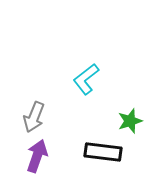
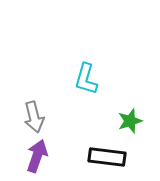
cyan L-shape: rotated 36 degrees counterclockwise
gray arrow: rotated 36 degrees counterclockwise
black rectangle: moved 4 px right, 5 px down
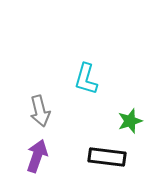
gray arrow: moved 6 px right, 6 px up
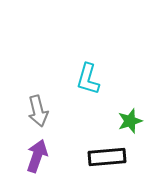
cyan L-shape: moved 2 px right
gray arrow: moved 2 px left
black rectangle: rotated 12 degrees counterclockwise
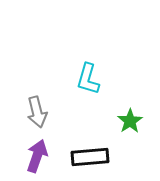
gray arrow: moved 1 px left, 1 px down
green star: rotated 15 degrees counterclockwise
black rectangle: moved 17 px left
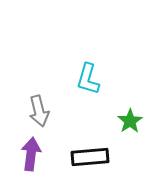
gray arrow: moved 2 px right, 1 px up
purple arrow: moved 6 px left, 2 px up; rotated 12 degrees counterclockwise
